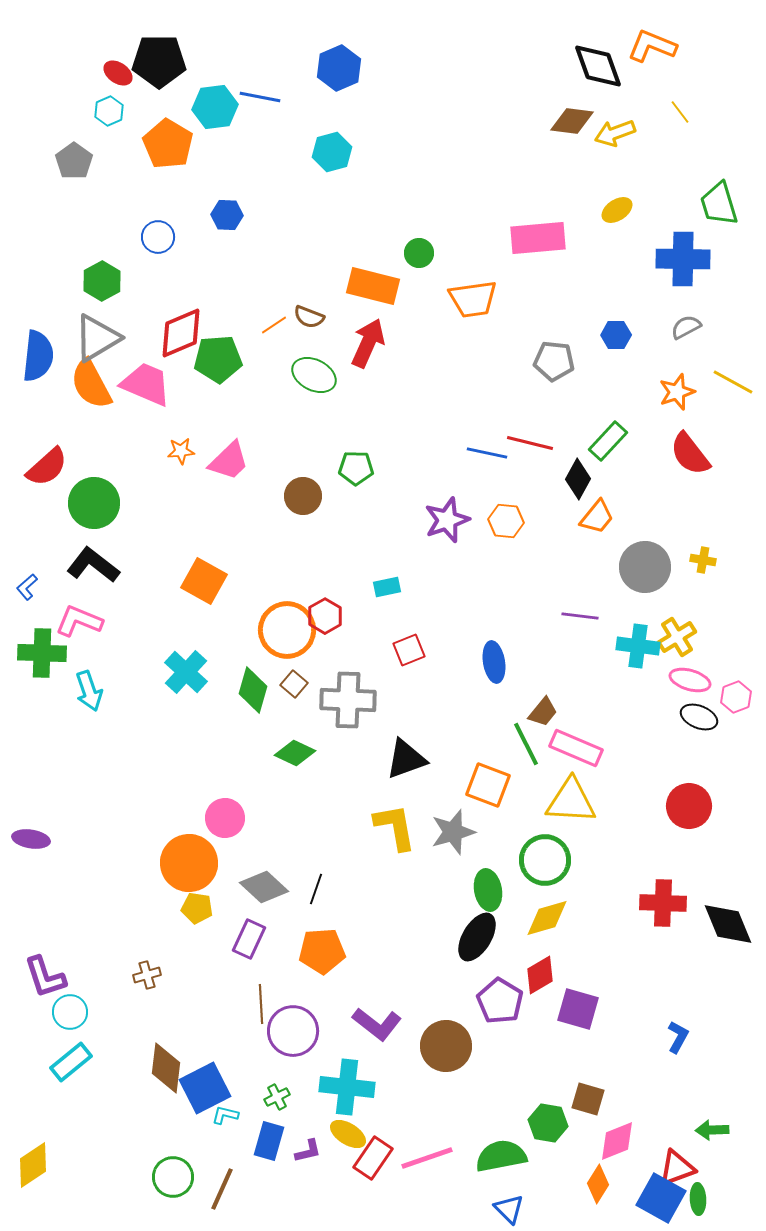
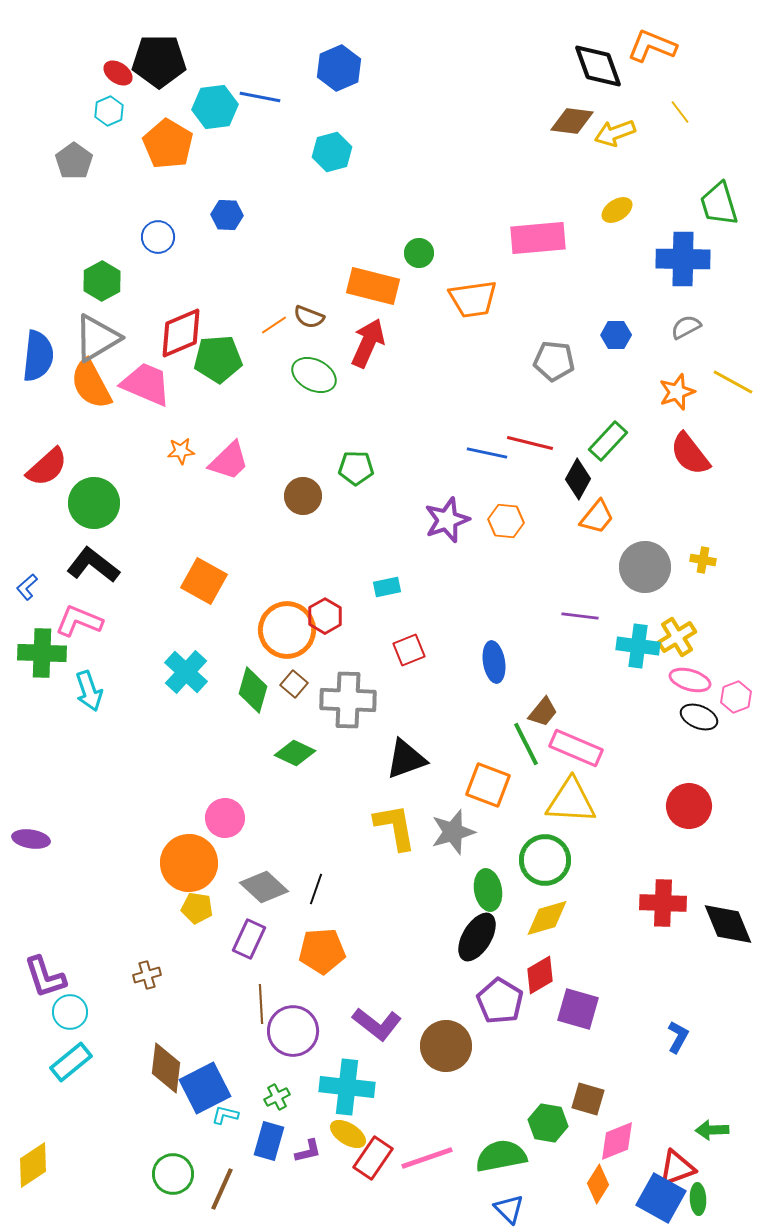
green circle at (173, 1177): moved 3 px up
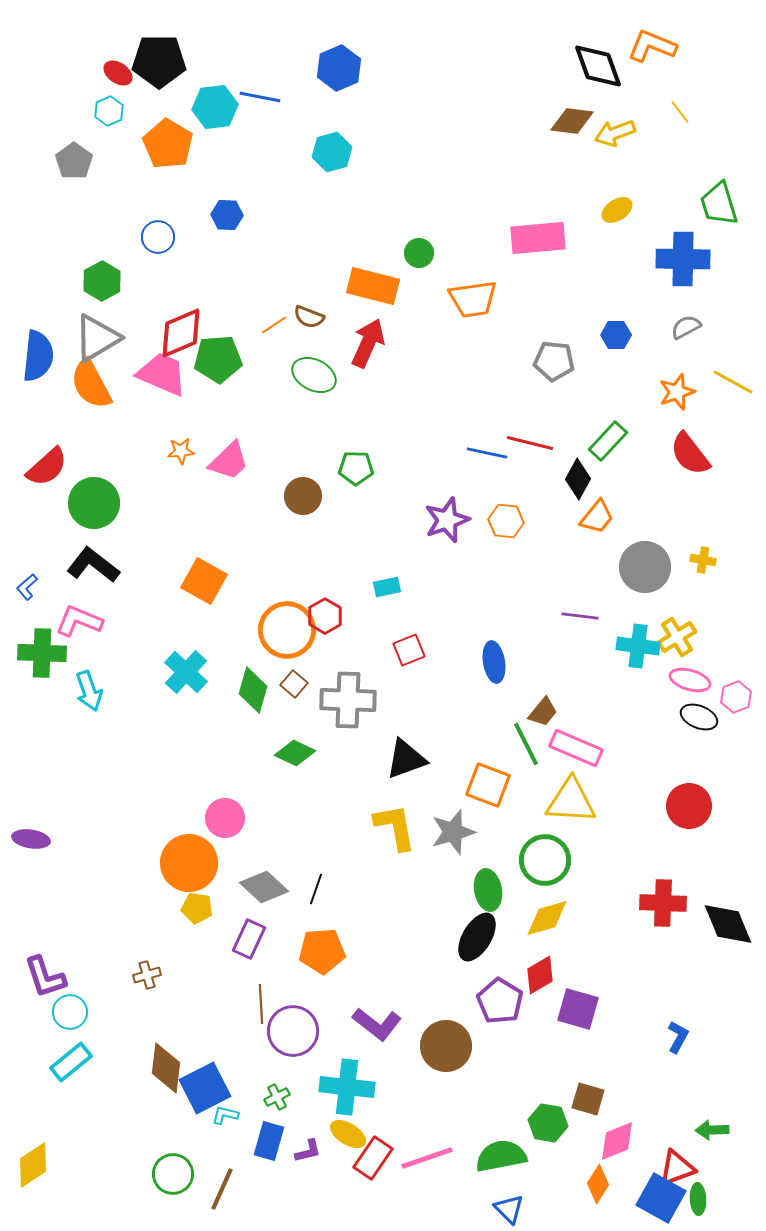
pink trapezoid at (146, 384): moved 16 px right, 10 px up
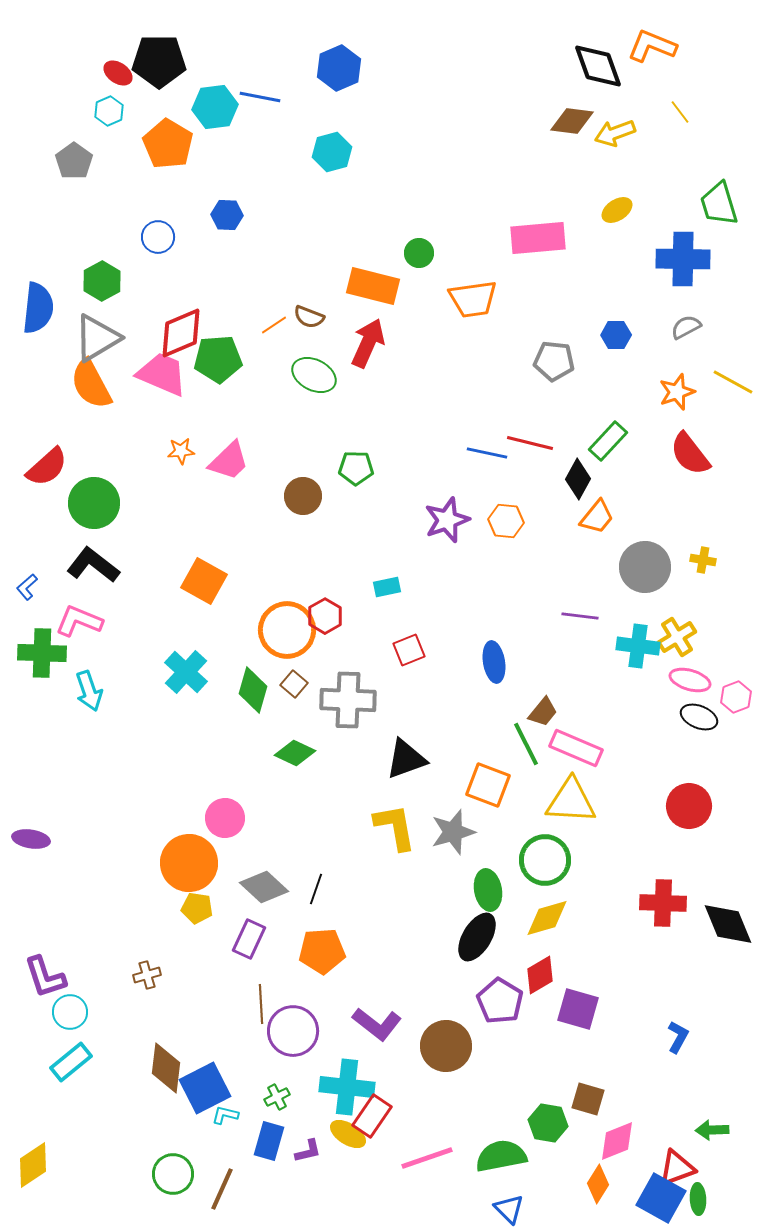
blue semicircle at (38, 356): moved 48 px up
red rectangle at (373, 1158): moved 1 px left, 42 px up
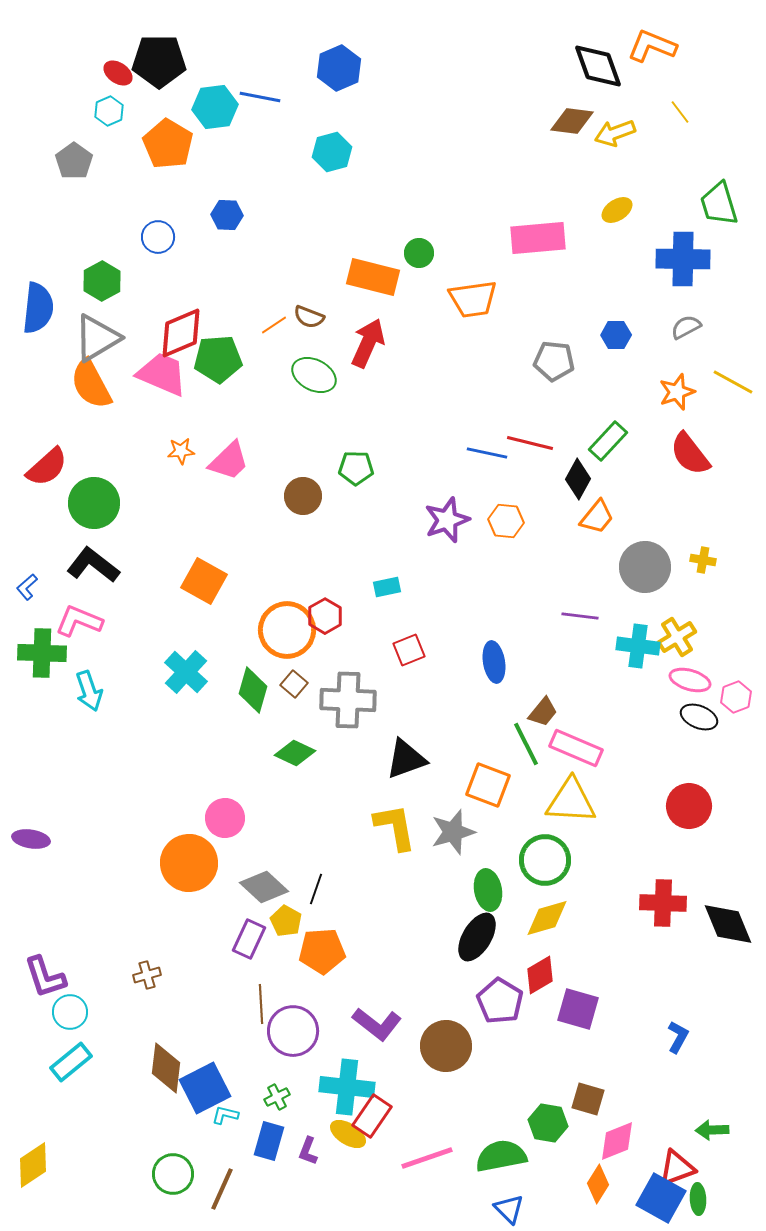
orange rectangle at (373, 286): moved 9 px up
yellow pentagon at (197, 908): moved 89 px right, 13 px down; rotated 20 degrees clockwise
purple L-shape at (308, 1151): rotated 124 degrees clockwise
